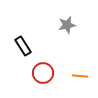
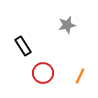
orange line: rotated 70 degrees counterclockwise
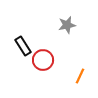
red circle: moved 13 px up
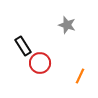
gray star: rotated 30 degrees clockwise
red circle: moved 3 px left, 3 px down
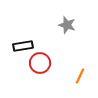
black rectangle: rotated 66 degrees counterclockwise
